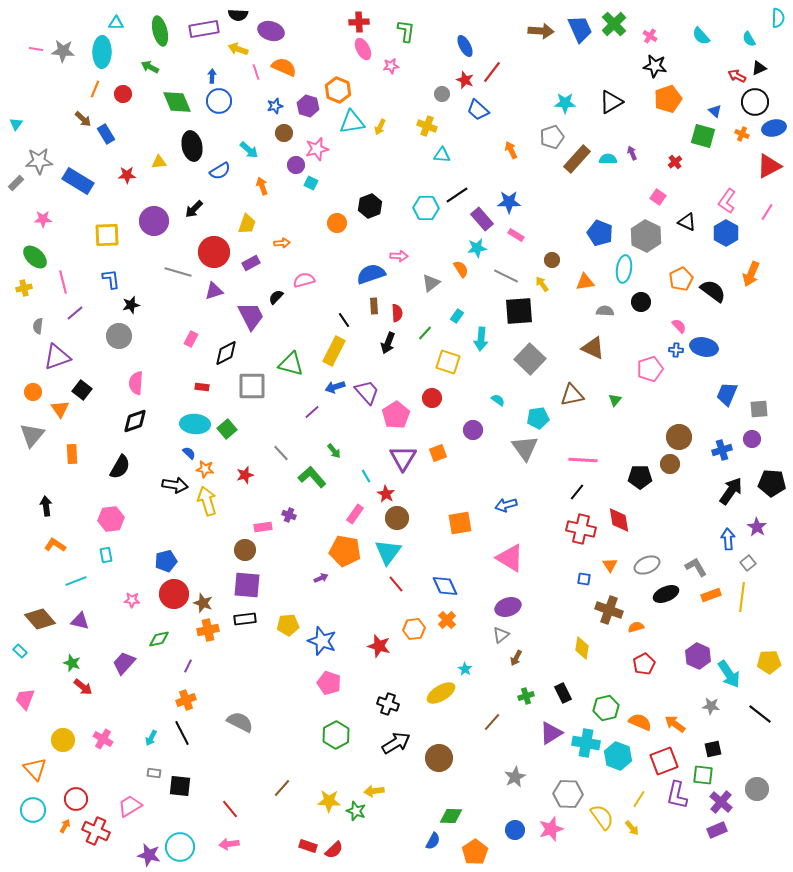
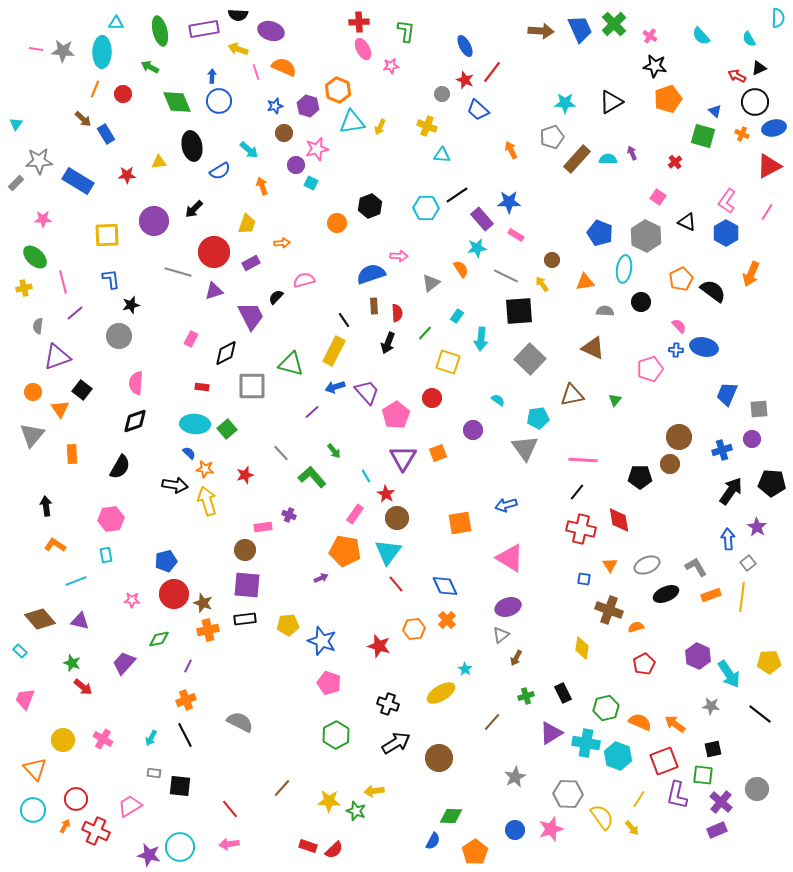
black line at (182, 733): moved 3 px right, 2 px down
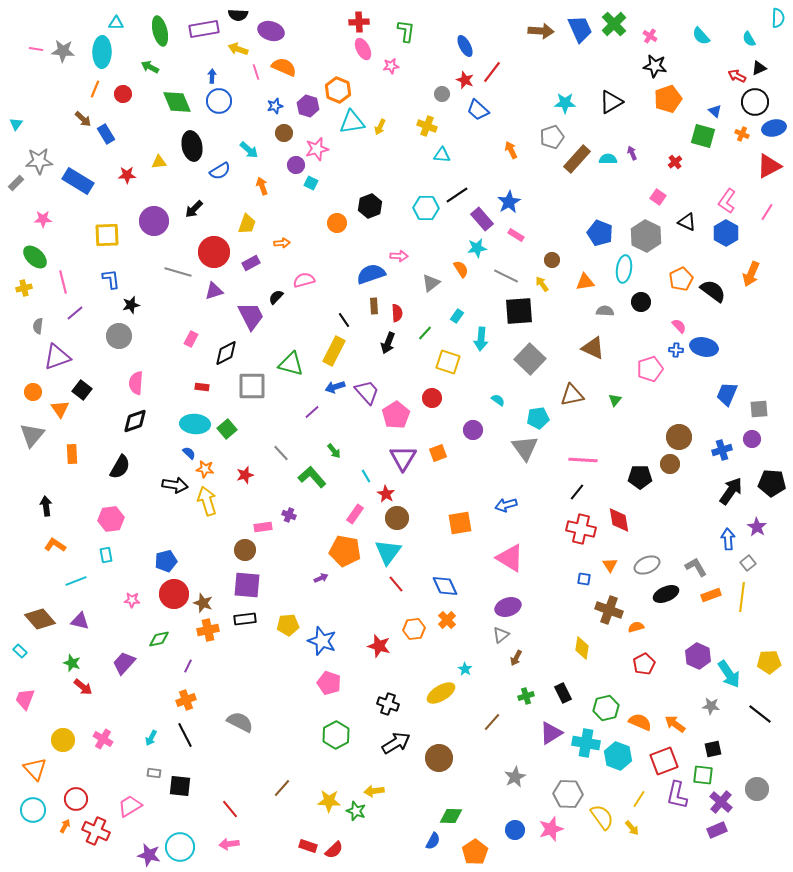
blue star at (509, 202): rotated 30 degrees counterclockwise
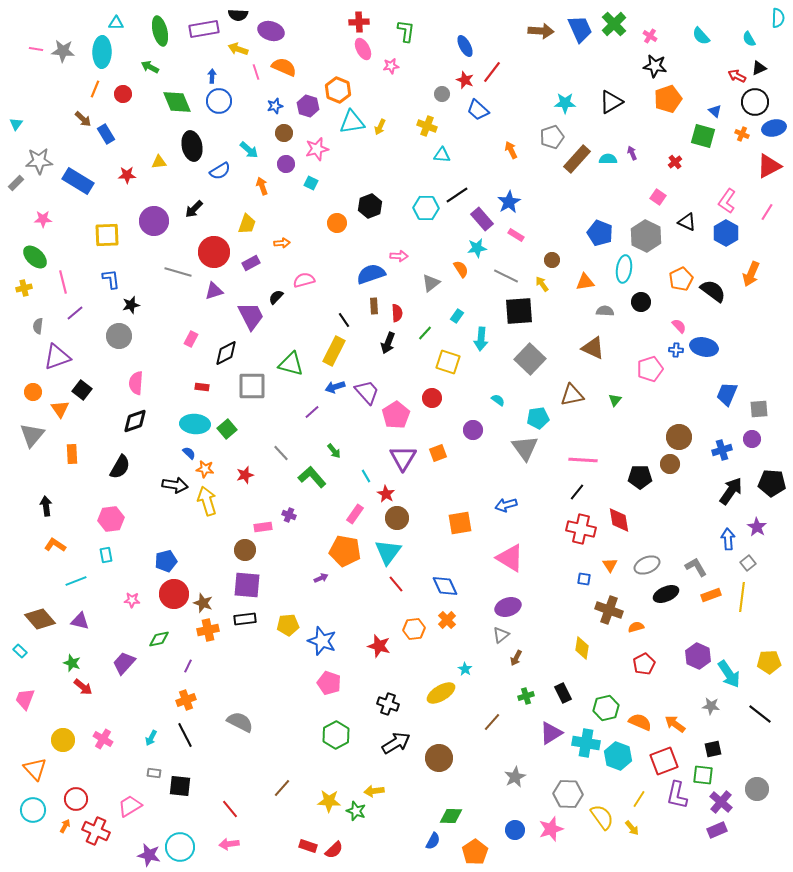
purple circle at (296, 165): moved 10 px left, 1 px up
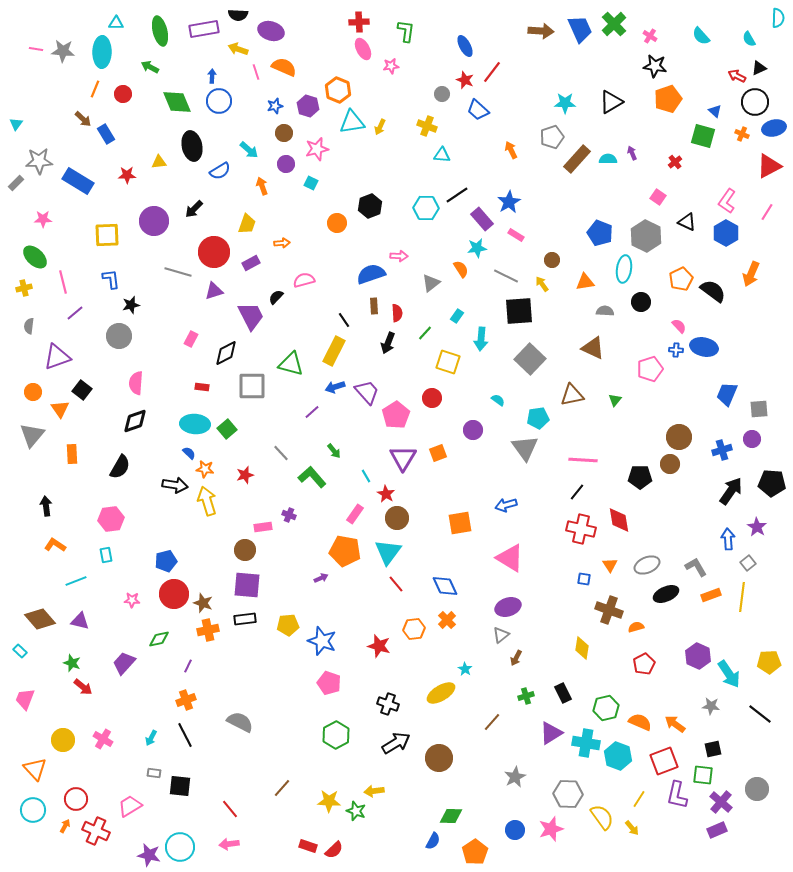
gray semicircle at (38, 326): moved 9 px left
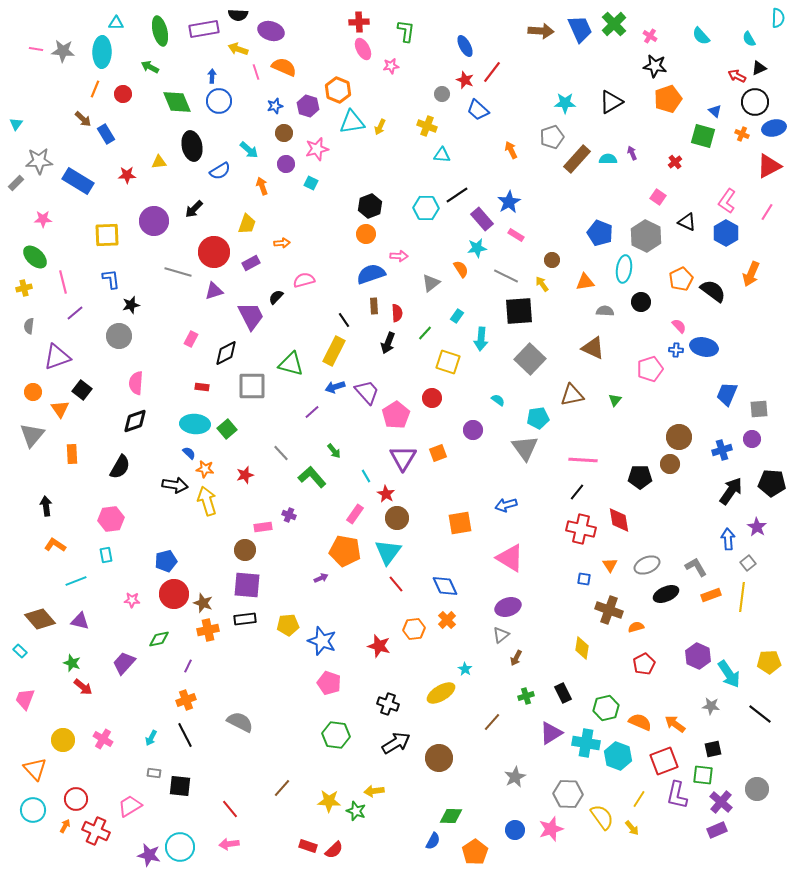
orange circle at (337, 223): moved 29 px right, 11 px down
green hexagon at (336, 735): rotated 24 degrees counterclockwise
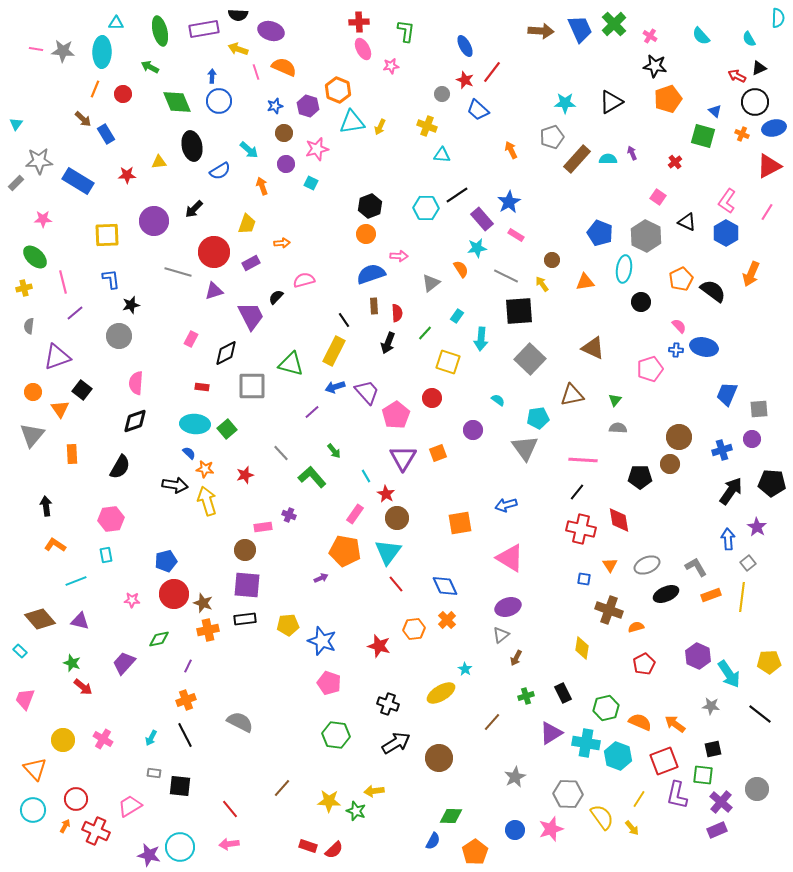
gray semicircle at (605, 311): moved 13 px right, 117 px down
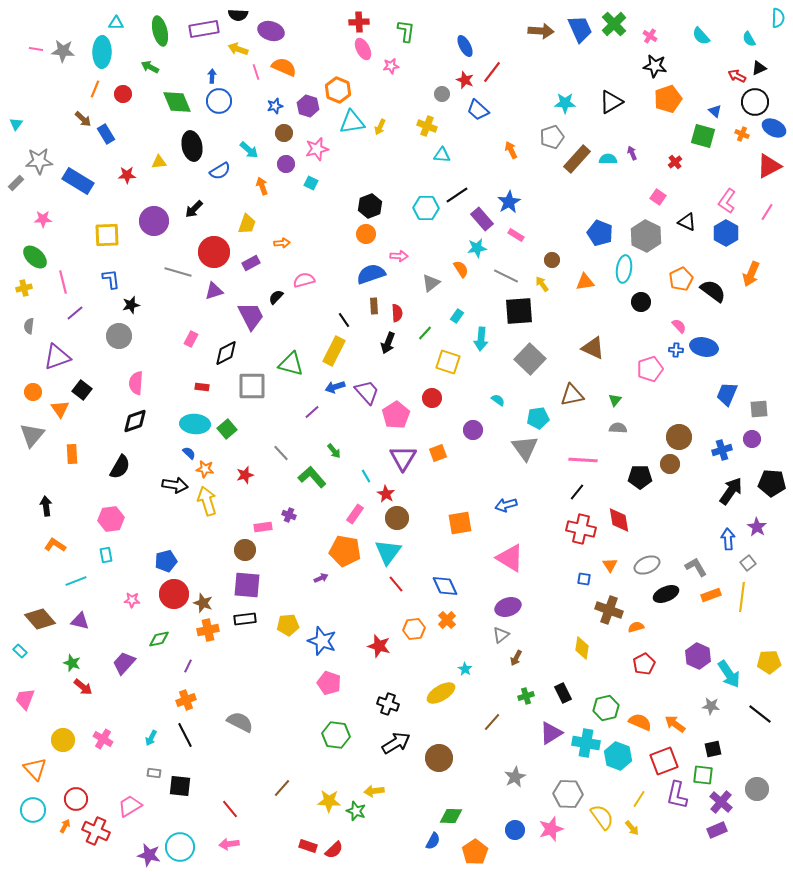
blue ellipse at (774, 128): rotated 40 degrees clockwise
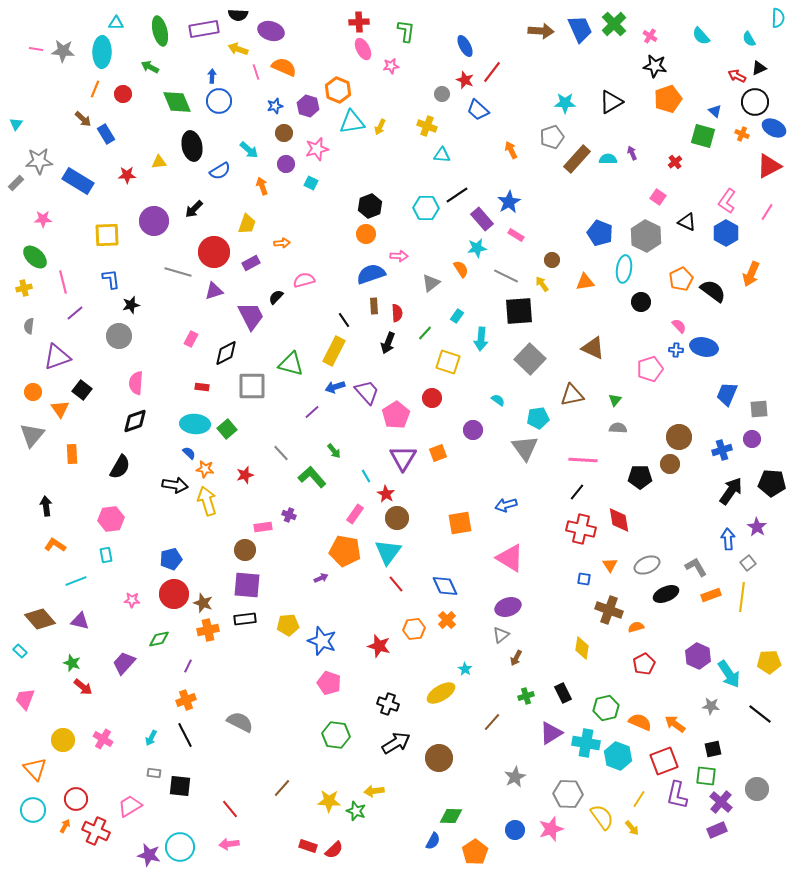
blue pentagon at (166, 561): moved 5 px right, 2 px up
green square at (703, 775): moved 3 px right, 1 px down
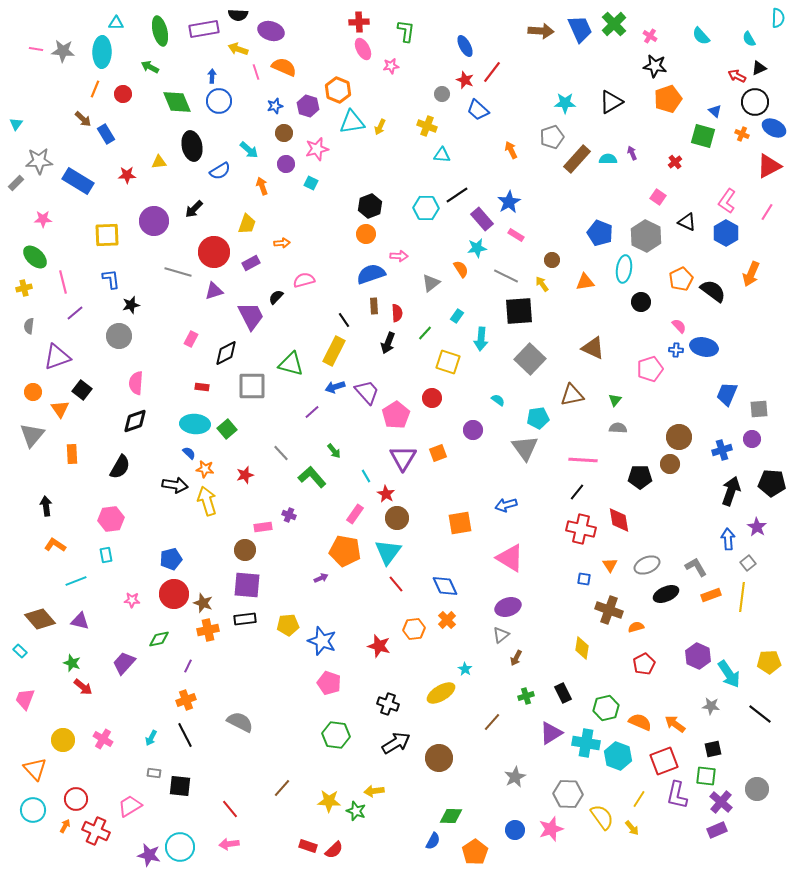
black arrow at (731, 491): rotated 16 degrees counterclockwise
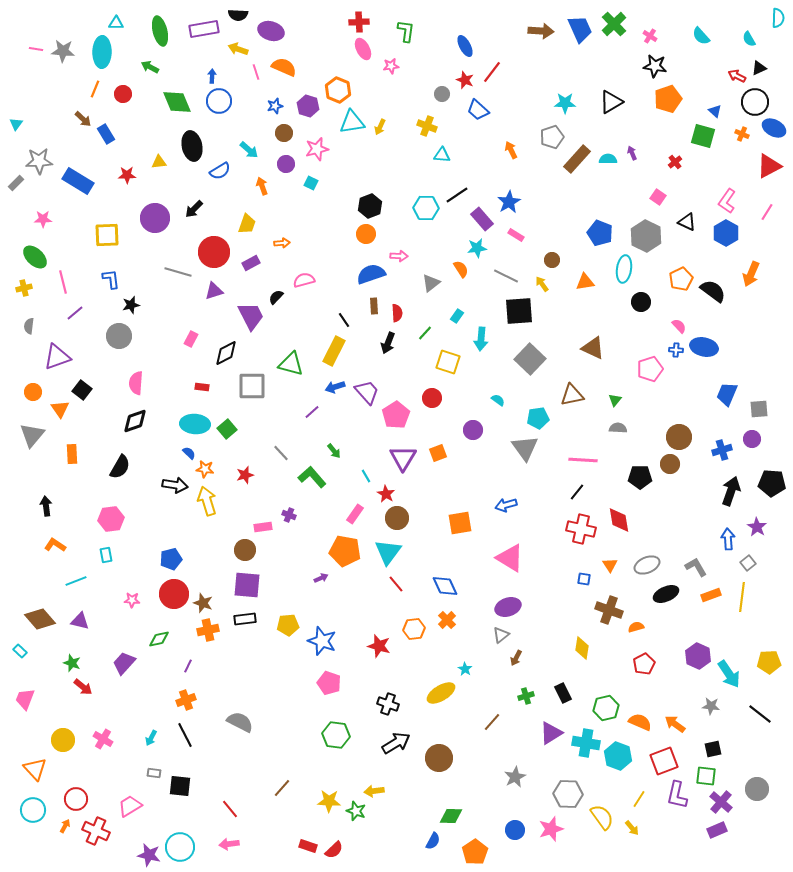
purple circle at (154, 221): moved 1 px right, 3 px up
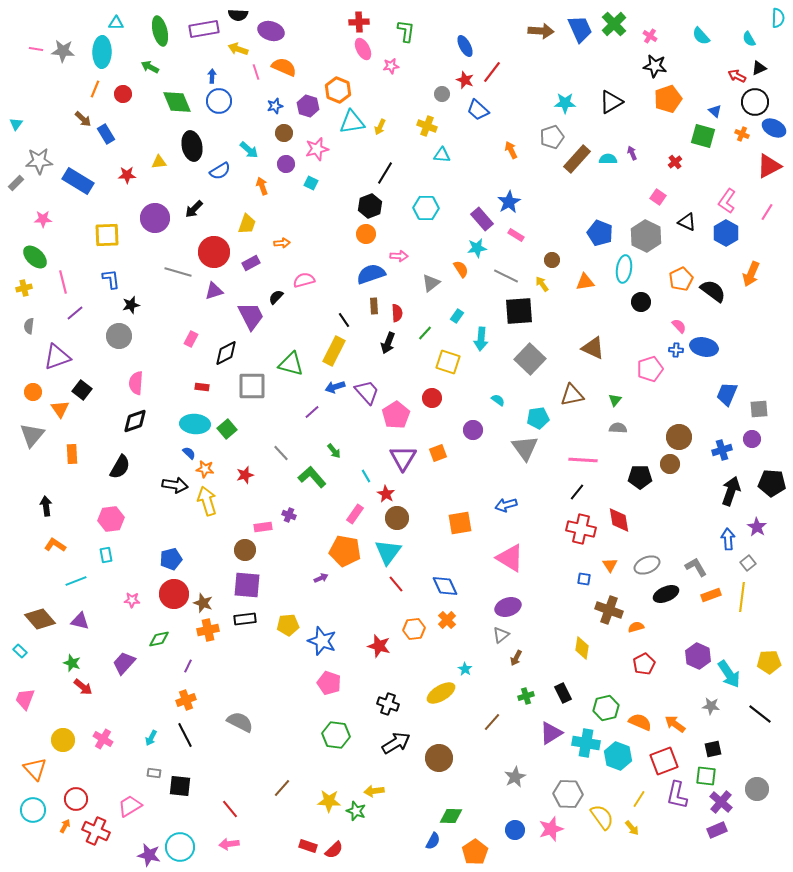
black line at (457, 195): moved 72 px left, 22 px up; rotated 25 degrees counterclockwise
